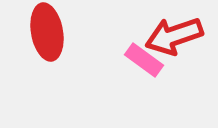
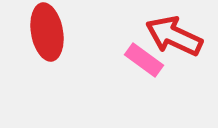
red arrow: rotated 44 degrees clockwise
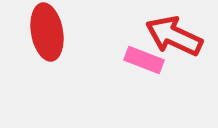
pink rectangle: rotated 15 degrees counterclockwise
